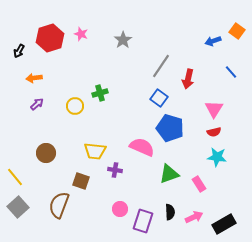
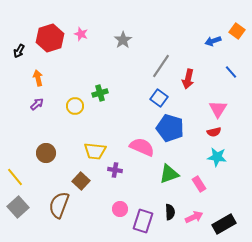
orange arrow: moved 4 px right; rotated 84 degrees clockwise
pink triangle: moved 4 px right
brown square: rotated 24 degrees clockwise
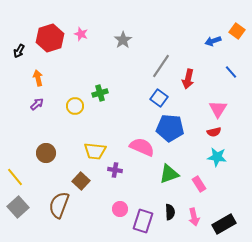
blue pentagon: rotated 12 degrees counterclockwise
pink arrow: rotated 102 degrees clockwise
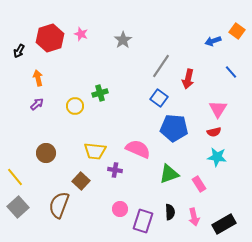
blue pentagon: moved 4 px right
pink semicircle: moved 4 px left, 2 px down
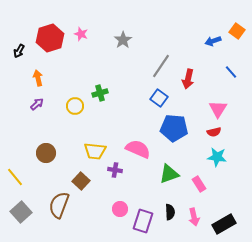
gray square: moved 3 px right, 5 px down
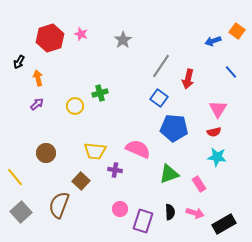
black arrow: moved 11 px down
pink arrow: moved 1 px right, 4 px up; rotated 60 degrees counterclockwise
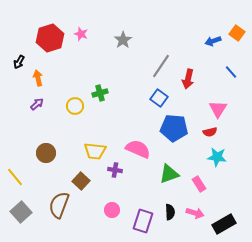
orange square: moved 2 px down
red semicircle: moved 4 px left
pink circle: moved 8 px left, 1 px down
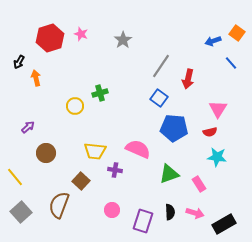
blue line: moved 9 px up
orange arrow: moved 2 px left
purple arrow: moved 9 px left, 23 px down
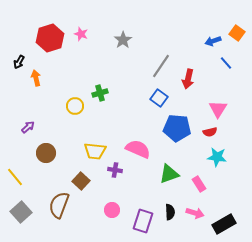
blue line: moved 5 px left
blue pentagon: moved 3 px right
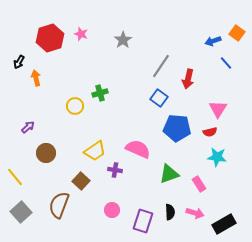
yellow trapezoid: rotated 40 degrees counterclockwise
